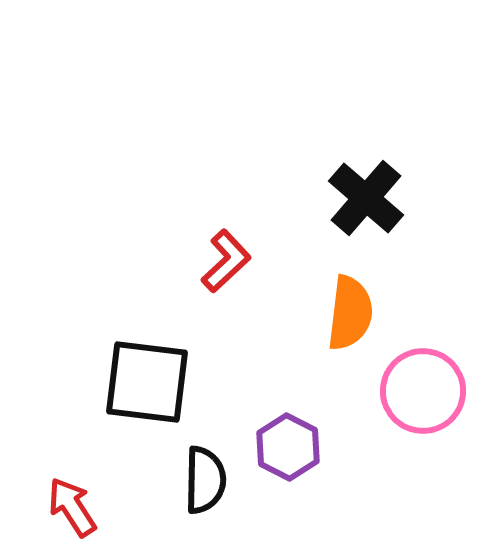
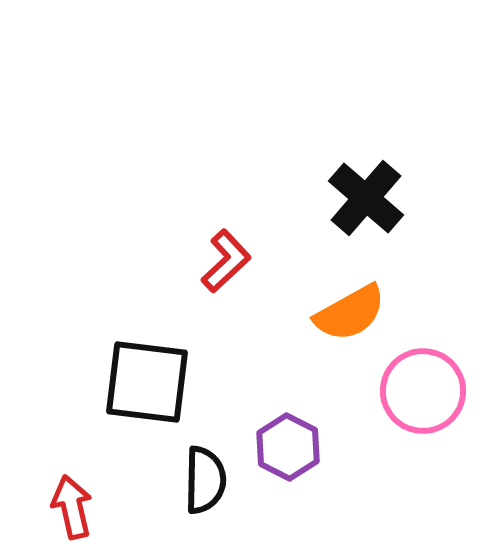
orange semicircle: rotated 54 degrees clockwise
red arrow: rotated 20 degrees clockwise
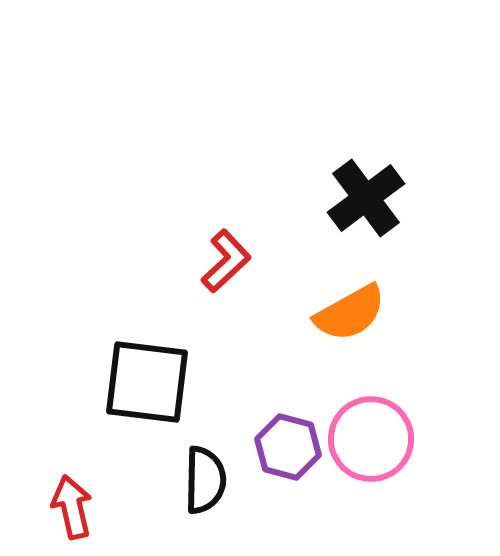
black cross: rotated 12 degrees clockwise
pink circle: moved 52 px left, 48 px down
purple hexagon: rotated 12 degrees counterclockwise
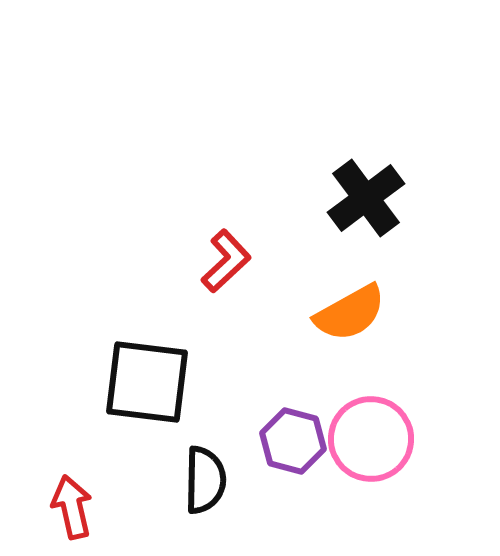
purple hexagon: moved 5 px right, 6 px up
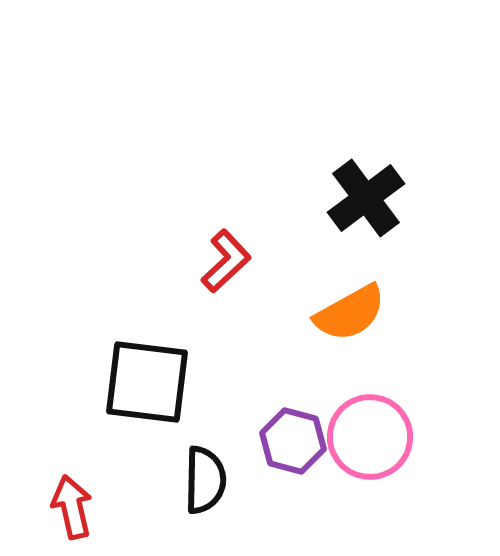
pink circle: moved 1 px left, 2 px up
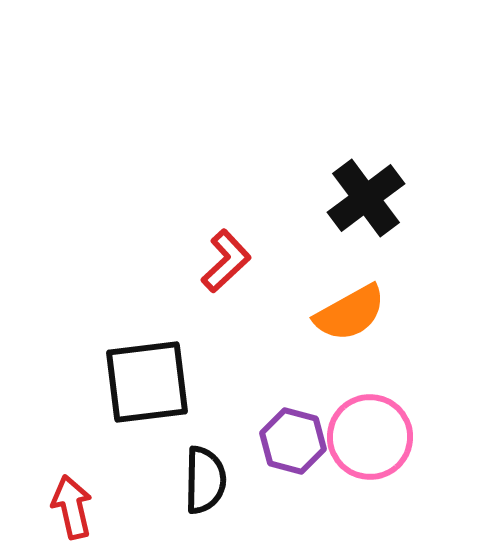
black square: rotated 14 degrees counterclockwise
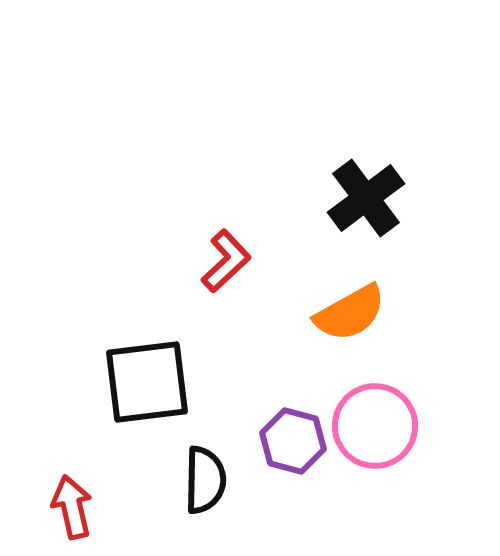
pink circle: moved 5 px right, 11 px up
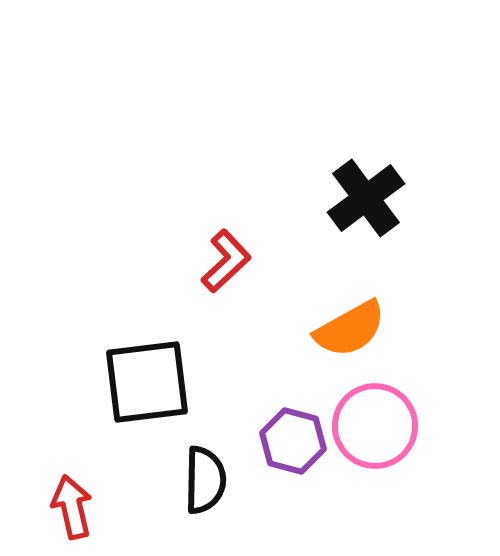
orange semicircle: moved 16 px down
